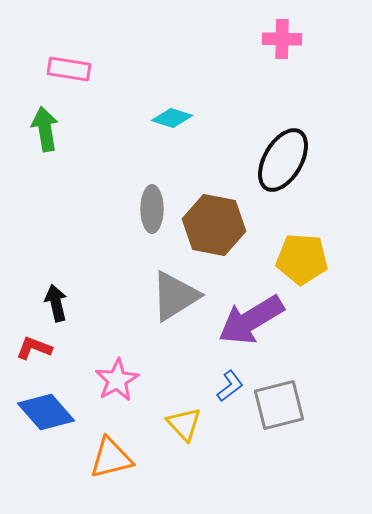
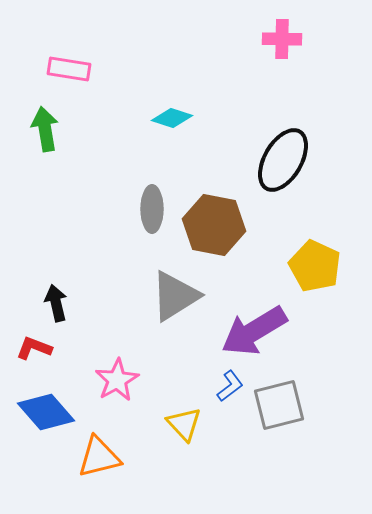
yellow pentagon: moved 13 px right, 7 px down; rotated 21 degrees clockwise
purple arrow: moved 3 px right, 11 px down
orange triangle: moved 12 px left, 1 px up
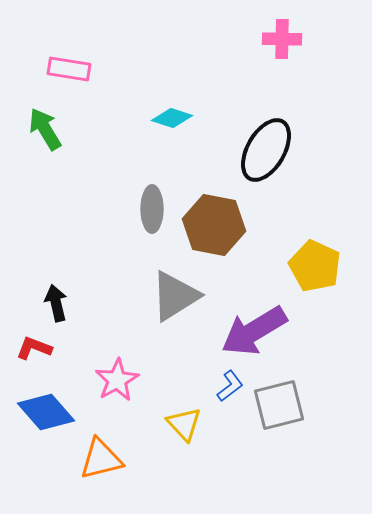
green arrow: rotated 21 degrees counterclockwise
black ellipse: moved 17 px left, 10 px up
orange triangle: moved 2 px right, 2 px down
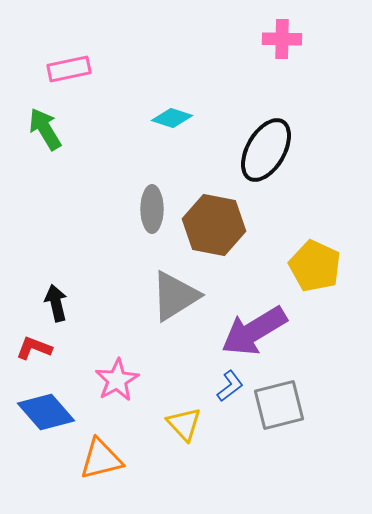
pink rectangle: rotated 21 degrees counterclockwise
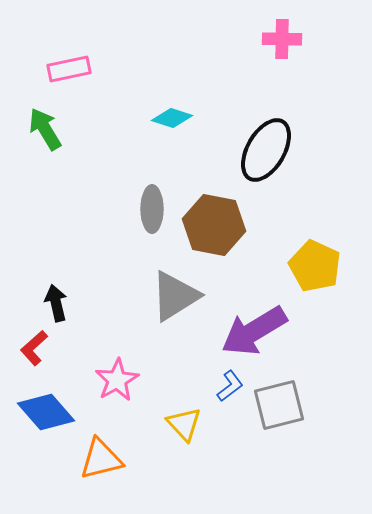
red L-shape: rotated 63 degrees counterclockwise
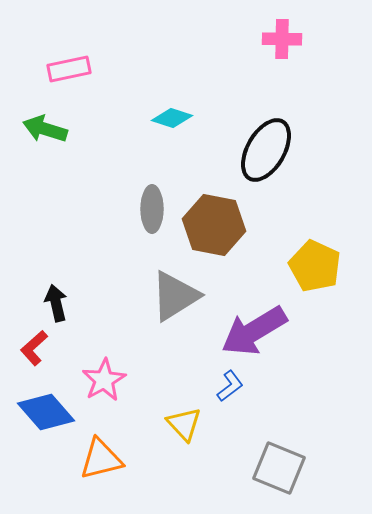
green arrow: rotated 42 degrees counterclockwise
pink star: moved 13 px left
gray square: moved 63 px down; rotated 36 degrees clockwise
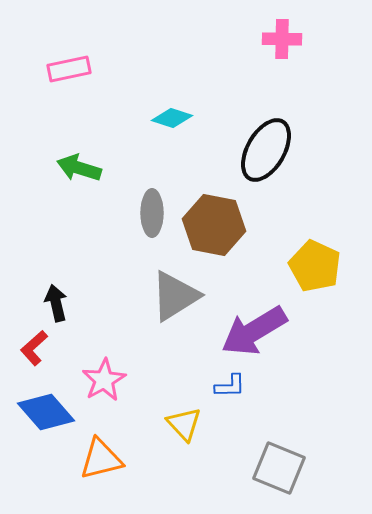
green arrow: moved 34 px right, 39 px down
gray ellipse: moved 4 px down
blue L-shape: rotated 36 degrees clockwise
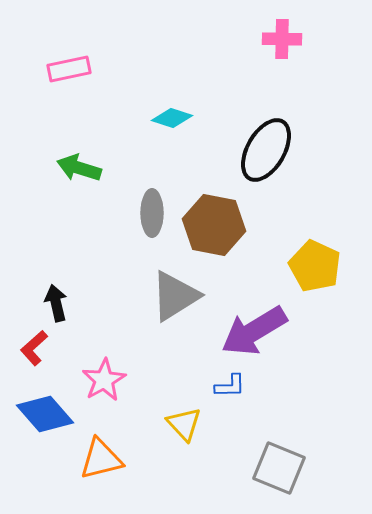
blue diamond: moved 1 px left, 2 px down
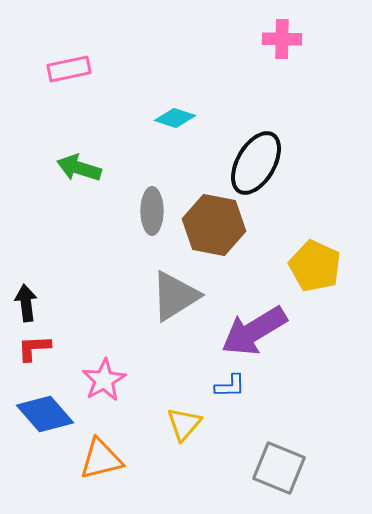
cyan diamond: moved 3 px right
black ellipse: moved 10 px left, 13 px down
gray ellipse: moved 2 px up
black arrow: moved 30 px left; rotated 6 degrees clockwise
red L-shape: rotated 39 degrees clockwise
yellow triangle: rotated 24 degrees clockwise
